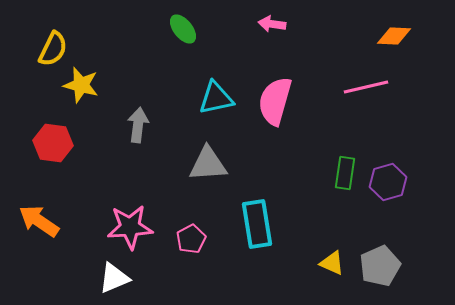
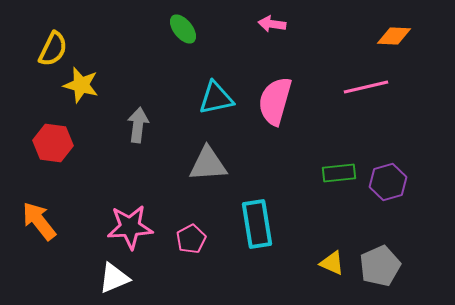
green rectangle: moved 6 px left; rotated 76 degrees clockwise
orange arrow: rotated 18 degrees clockwise
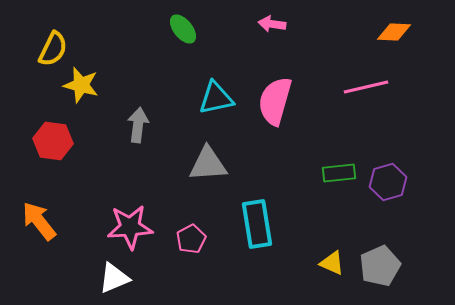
orange diamond: moved 4 px up
red hexagon: moved 2 px up
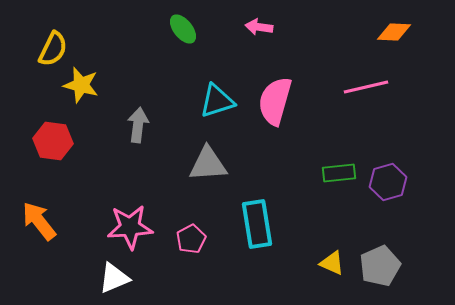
pink arrow: moved 13 px left, 3 px down
cyan triangle: moved 1 px right, 3 px down; rotated 6 degrees counterclockwise
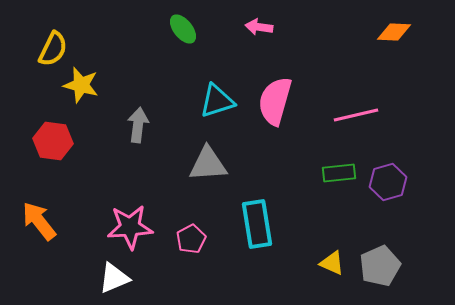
pink line: moved 10 px left, 28 px down
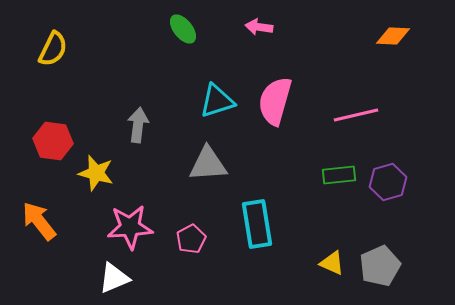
orange diamond: moved 1 px left, 4 px down
yellow star: moved 15 px right, 88 px down
green rectangle: moved 2 px down
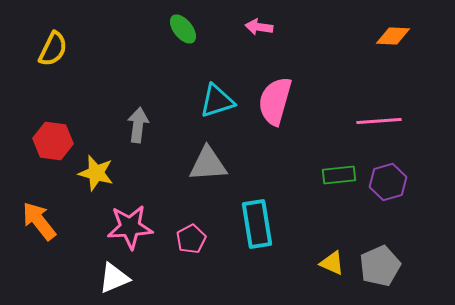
pink line: moved 23 px right, 6 px down; rotated 9 degrees clockwise
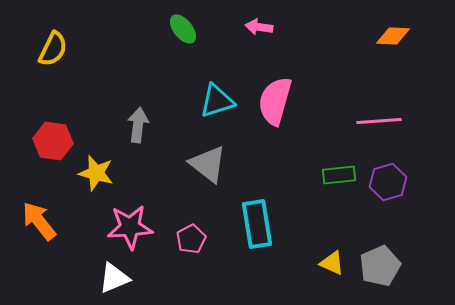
gray triangle: rotated 42 degrees clockwise
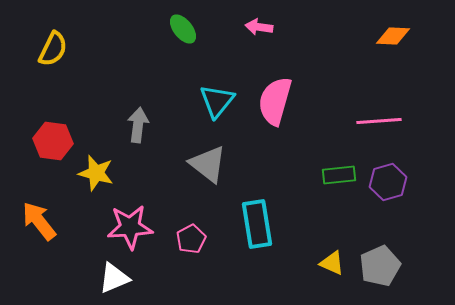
cyan triangle: rotated 33 degrees counterclockwise
